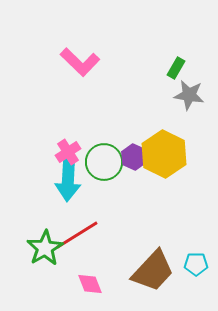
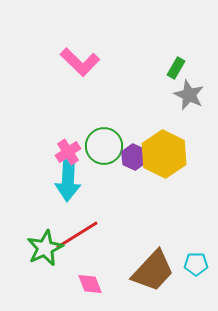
gray star: rotated 16 degrees clockwise
green circle: moved 16 px up
green star: rotated 6 degrees clockwise
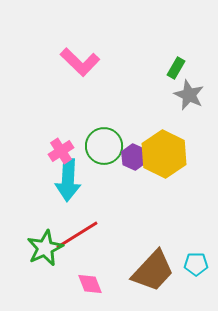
pink cross: moved 7 px left, 1 px up
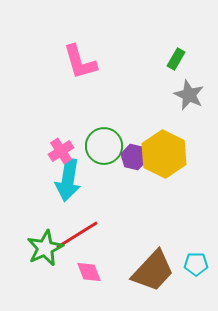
pink L-shape: rotated 30 degrees clockwise
green rectangle: moved 9 px up
purple hexagon: rotated 10 degrees counterclockwise
cyan arrow: rotated 6 degrees clockwise
pink diamond: moved 1 px left, 12 px up
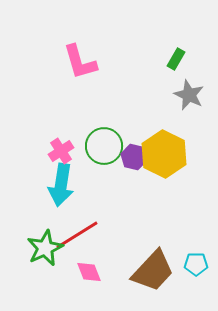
cyan arrow: moved 7 px left, 5 px down
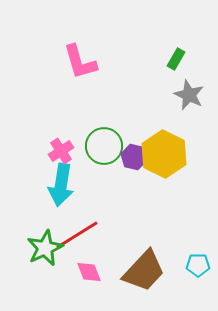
cyan pentagon: moved 2 px right, 1 px down
brown trapezoid: moved 9 px left
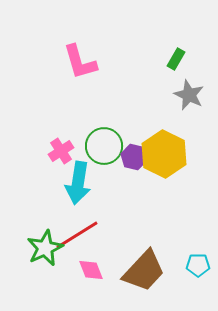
cyan arrow: moved 17 px right, 2 px up
pink diamond: moved 2 px right, 2 px up
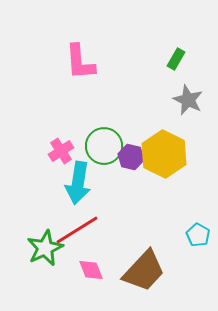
pink L-shape: rotated 12 degrees clockwise
gray star: moved 1 px left, 5 px down
purple hexagon: moved 3 px left
red line: moved 5 px up
cyan pentagon: moved 30 px up; rotated 30 degrees clockwise
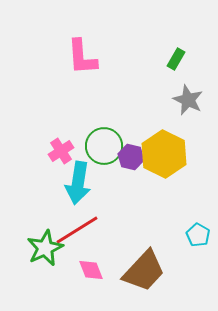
pink L-shape: moved 2 px right, 5 px up
